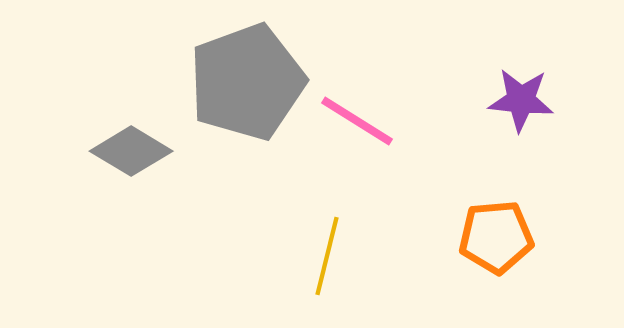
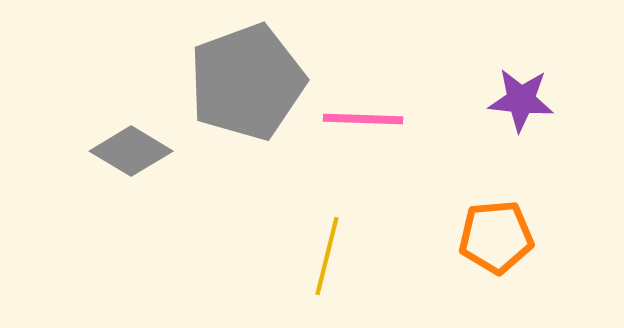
pink line: moved 6 px right, 2 px up; rotated 30 degrees counterclockwise
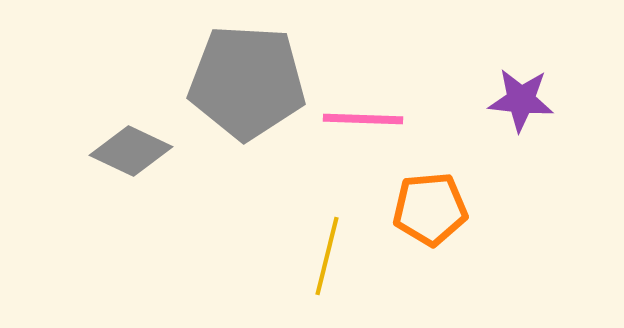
gray pentagon: rotated 23 degrees clockwise
gray diamond: rotated 6 degrees counterclockwise
orange pentagon: moved 66 px left, 28 px up
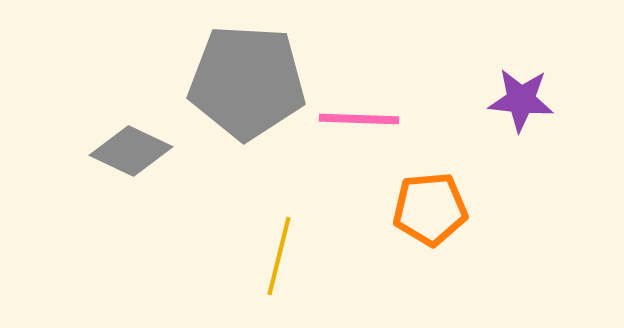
pink line: moved 4 px left
yellow line: moved 48 px left
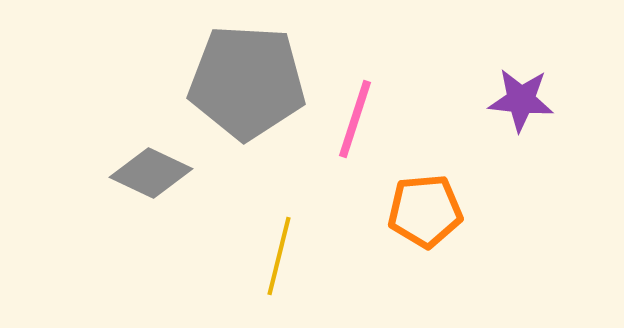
pink line: moved 4 px left; rotated 74 degrees counterclockwise
gray diamond: moved 20 px right, 22 px down
orange pentagon: moved 5 px left, 2 px down
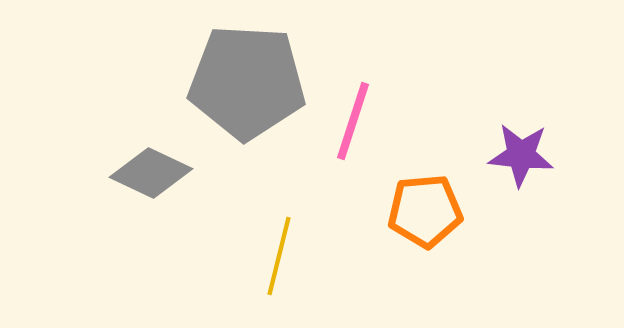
purple star: moved 55 px down
pink line: moved 2 px left, 2 px down
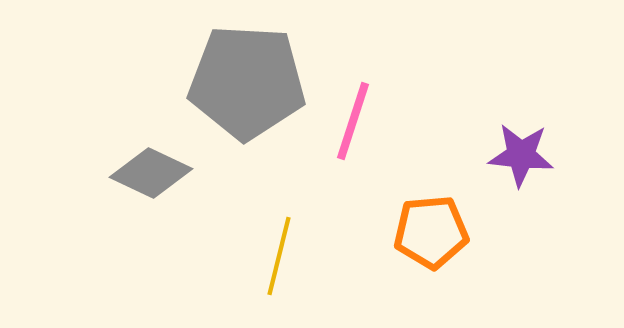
orange pentagon: moved 6 px right, 21 px down
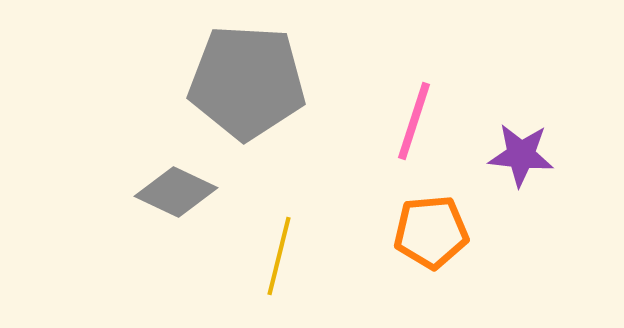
pink line: moved 61 px right
gray diamond: moved 25 px right, 19 px down
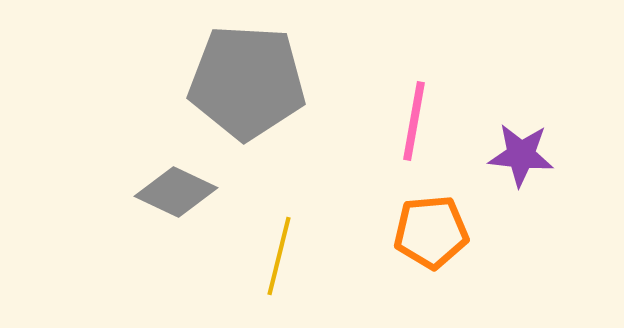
pink line: rotated 8 degrees counterclockwise
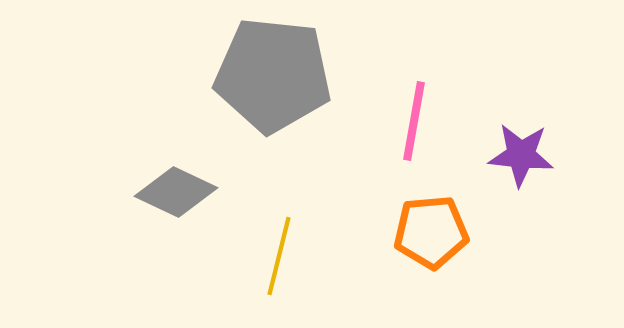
gray pentagon: moved 26 px right, 7 px up; rotated 3 degrees clockwise
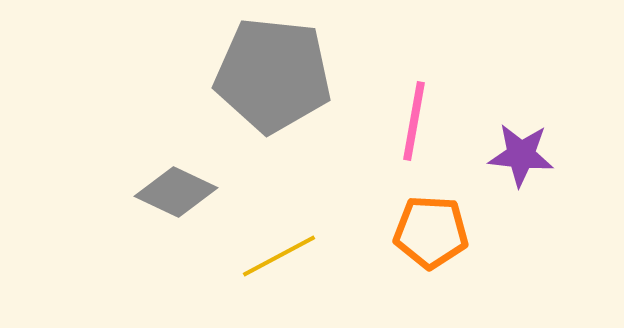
orange pentagon: rotated 8 degrees clockwise
yellow line: rotated 48 degrees clockwise
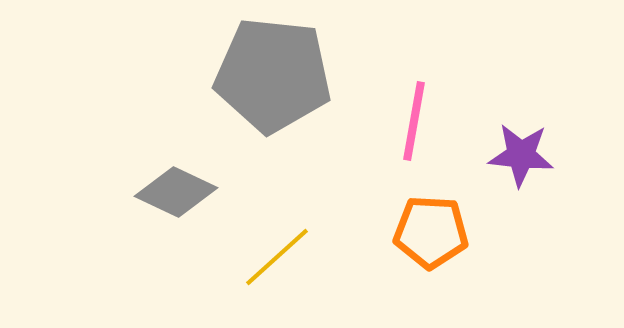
yellow line: moved 2 px left, 1 px down; rotated 14 degrees counterclockwise
